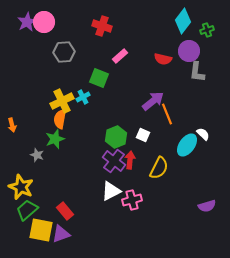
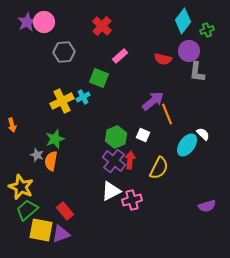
red cross: rotated 24 degrees clockwise
orange semicircle: moved 9 px left, 42 px down
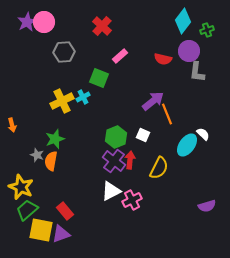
pink cross: rotated 12 degrees counterclockwise
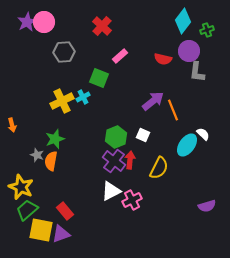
orange line: moved 6 px right, 4 px up
